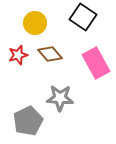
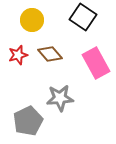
yellow circle: moved 3 px left, 3 px up
gray star: rotated 8 degrees counterclockwise
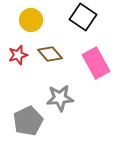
yellow circle: moved 1 px left
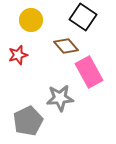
brown diamond: moved 16 px right, 8 px up
pink rectangle: moved 7 px left, 9 px down
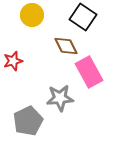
yellow circle: moved 1 px right, 5 px up
brown diamond: rotated 15 degrees clockwise
red star: moved 5 px left, 6 px down
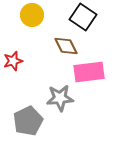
pink rectangle: rotated 68 degrees counterclockwise
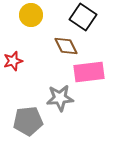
yellow circle: moved 1 px left
gray pentagon: rotated 20 degrees clockwise
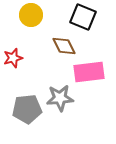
black square: rotated 12 degrees counterclockwise
brown diamond: moved 2 px left
red star: moved 3 px up
gray pentagon: moved 1 px left, 12 px up
